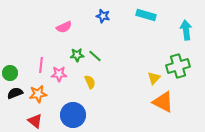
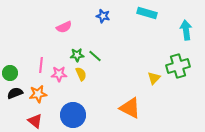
cyan rectangle: moved 1 px right, 2 px up
yellow semicircle: moved 9 px left, 8 px up
orange triangle: moved 33 px left, 6 px down
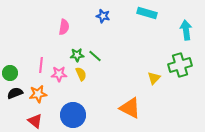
pink semicircle: rotated 56 degrees counterclockwise
green cross: moved 2 px right, 1 px up
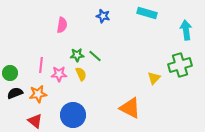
pink semicircle: moved 2 px left, 2 px up
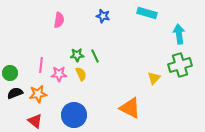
pink semicircle: moved 3 px left, 5 px up
cyan arrow: moved 7 px left, 4 px down
green line: rotated 24 degrees clockwise
blue circle: moved 1 px right
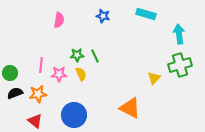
cyan rectangle: moved 1 px left, 1 px down
